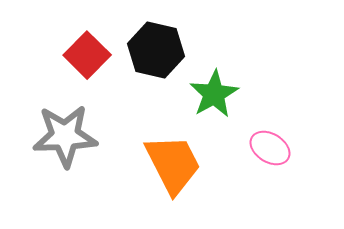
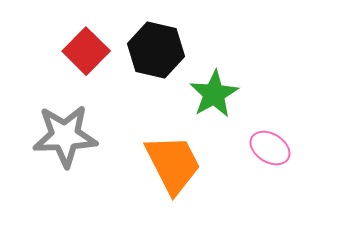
red square: moved 1 px left, 4 px up
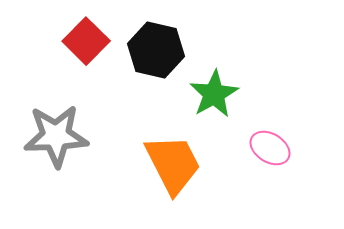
red square: moved 10 px up
gray star: moved 9 px left
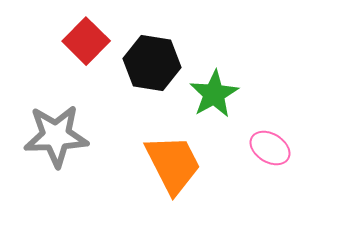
black hexagon: moved 4 px left, 13 px down; rotated 4 degrees counterclockwise
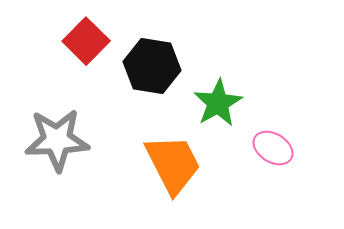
black hexagon: moved 3 px down
green star: moved 4 px right, 9 px down
gray star: moved 1 px right, 4 px down
pink ellipse: moved 3 px right
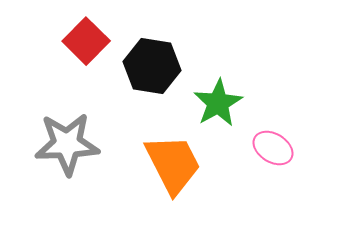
gray star: moved 10 px right, 4 px down
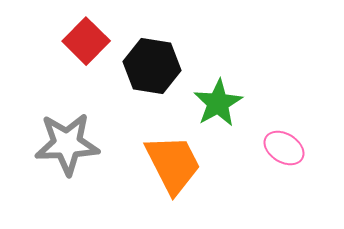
pink ellipse: moved 11 px right
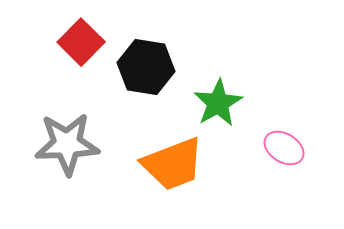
red square: moved 5 px left, 1 px down
black hexagon: moved 6 px left, 1 px down
orange trapezoid: rotated 96 degrees clockwise
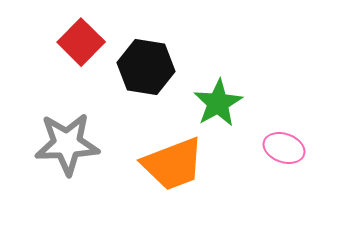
pink ellipse: rotated 12 degrees counterclockwise
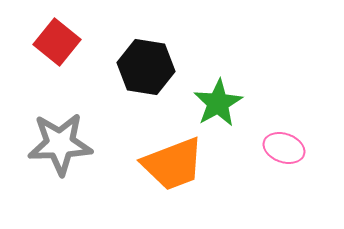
red square: moved 24 px left; rotated 6 degrees counterclockwise
gray star: moved 7 px left
